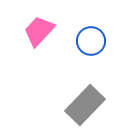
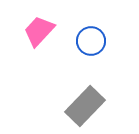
gray rectangle: moved 1 px down
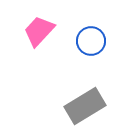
gray rectangle: rotated 15 degrees clockwise
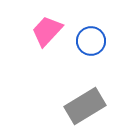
pink trapezoid: moved 8 px right
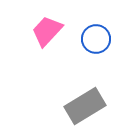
blue circle: moved 5 px right, 2 px up
